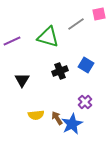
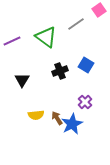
pink square: moved 4 px up; rotated 24 degrees counterclockwise
green triangle: moved 2 px left; rotated 20 degrees clockwise
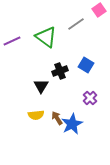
black triangle: moved 19 px right, 6 px down
purple cross: moved 5 px right, 4 px up
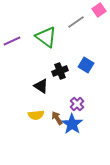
gray line: moved 2 px up
black triangle: rotated 28 degrees counterclockwise
purple cross: moved 13 px left, 6 px down
blue star: rotated 10 degrees counterclockwise
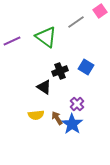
pink square: moved 1 px right, 1 px down
blue square: moved 2 px down
black triangle: moved 3 px right, 1 px down
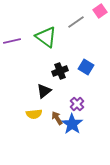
purple line: rotated 12 degrees clockwise
black triangle: moved 4 px down; rotated 49 degrees clockwise
yellow semicircle: moved 2 px left, 1 px up
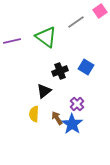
yellow semicircle: rotated 98 degrees clockwise
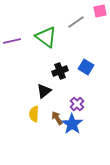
pink square: rotated 24 degrees clockwise
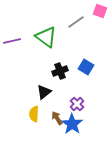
pink square: rotated 32 degrees clockwise
black triangle: moved 1 px down
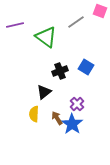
purple line: moved 3 px right, 16 px up
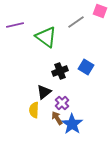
purple cross: moved 15 px left, 1 px up
yellow semicircle: moved 4 px up
